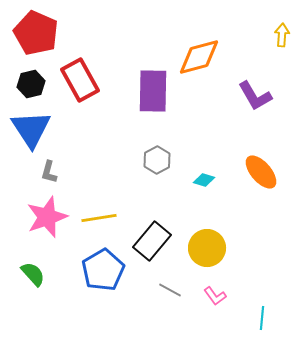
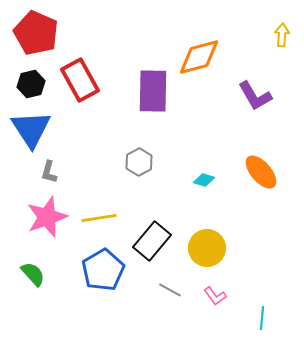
gray hexagon: moved 18 px left, 2 px down
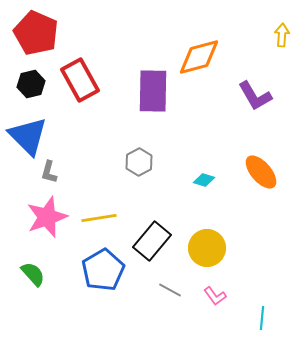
blue triangle: moved 3 px left, 7 px down; rotated 12 degrees counterclockwise
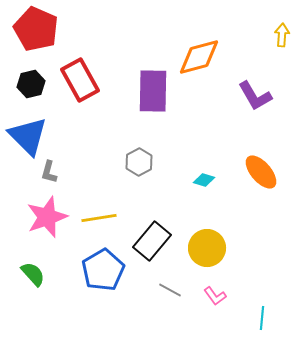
red pentagon: moved 4 px up
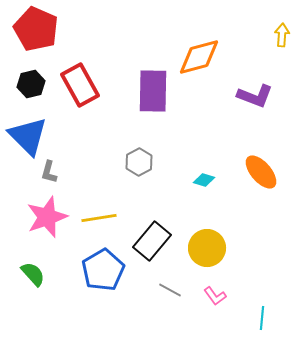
red rectangle: moved 5 px down
purple L-shape: rotated 39 degrees counterclockwise
